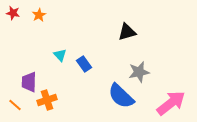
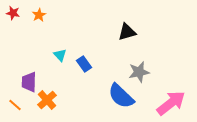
orange cross: rotated 24 degrees counterclockwise
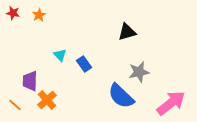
purple trapezoid: moved 1 px right, 1 px up
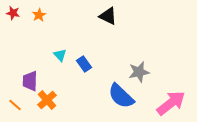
black triangle: moved 19 px left, 16 px up; rotated 42 degrees clockwise
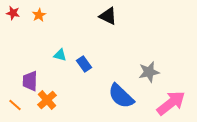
cyan triangle: rotated 32 degrees counterclockwise
gray star: moved 10 px right
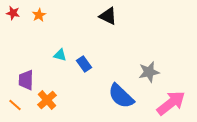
purple trapezoid: moved 4 px left, 1 px up
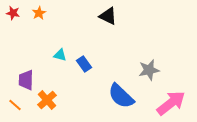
orange star: moved 2 px up
gray star: moved 2 px up
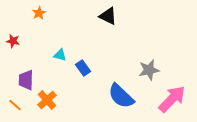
red star: moved 28 px down
blue rectangle: moved 1 px left, 4 px down
pink arrow: moved 1 px right, 4 px up; rotated 8 degrees counterclockwise
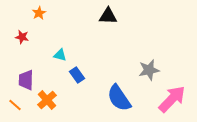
black triangle: rotated 24 degrees counterclockwise
red star: moved 9 px right, 4 px up
blue rectangle: moved 6 px left, 7 px down
blue semicircle: moved 2 px left, 2 px down; rotated 12 degrees clockwise
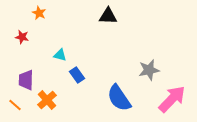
orange star: rotated 16 degrees counterclockwise
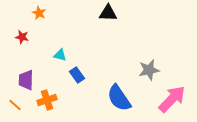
black triangle: moved 3 px up
orange cross: rotated 24 degrees clockwise
